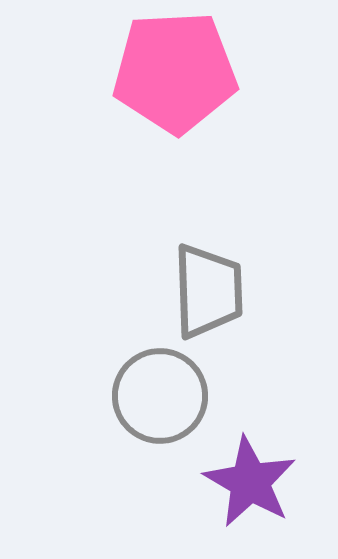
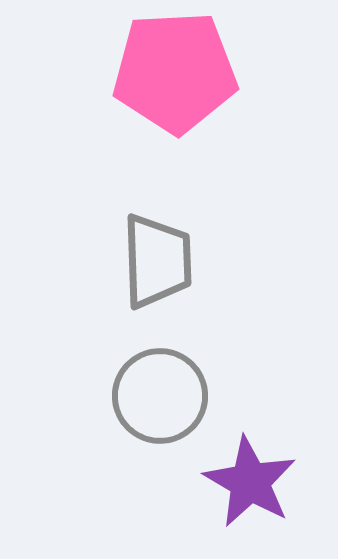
gray trapezoid: moved 51 px left, 30 px up
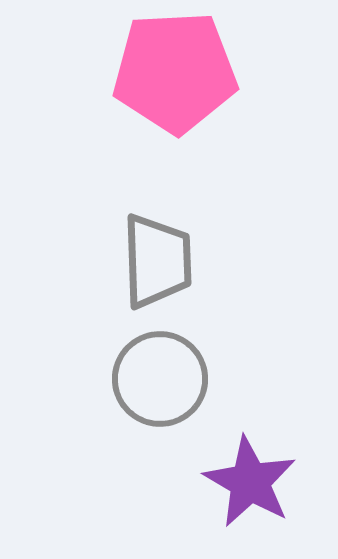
gray circle: moved 17 px up
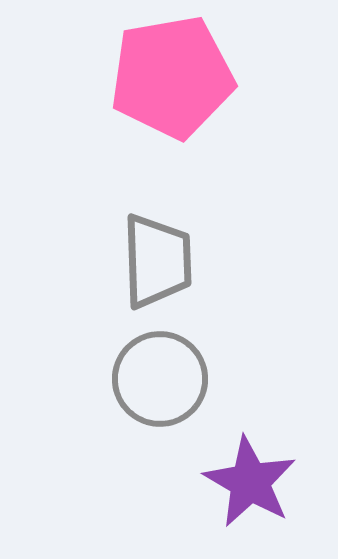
pink pentagon: moved 3 px left, 5 px down; rotated 7 degrees counterclockwise
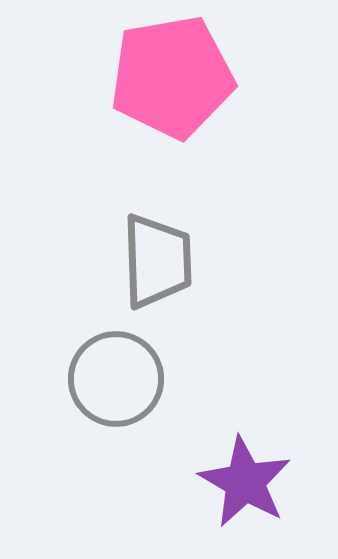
gray circle: moved 44 px left
purple star: moved 5 px left
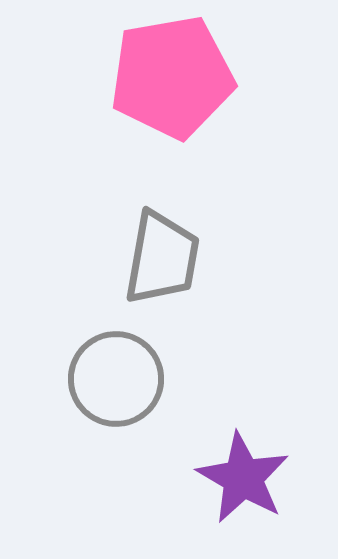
gray trapezoid: moved 5 px right, 3 px up; rotated 12 degrees clockwise
purple star: moved 2 px left, 4 px up
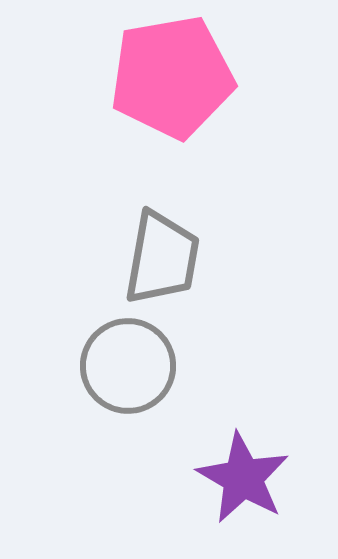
gray circle: moved 12 px right, 13 px up
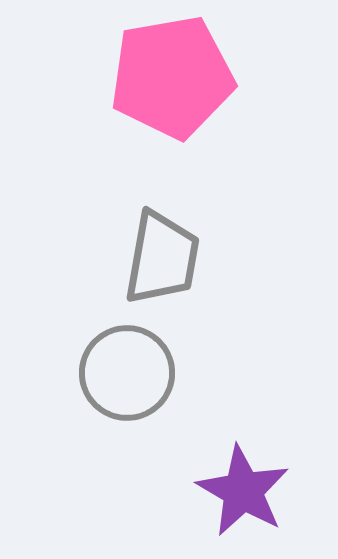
gray circle: moved 1 px left, 7 px down
purple star: moved 13 px down
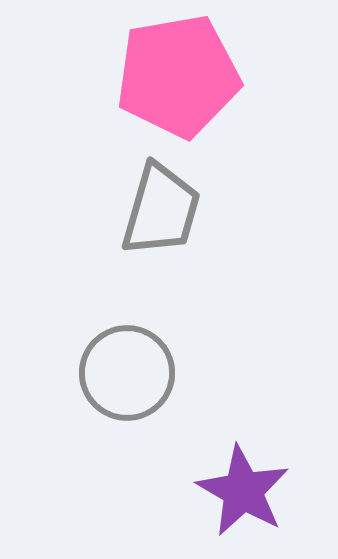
pink pentagon: moved 6 px right, 1 px up
gray trapezoid: moved 1 px left, 48 px up; rotated 6 degrees clockwise
